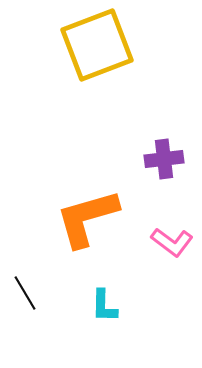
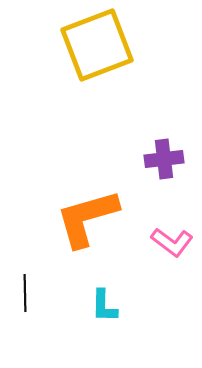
black line: rotated 30 degrees clockwise
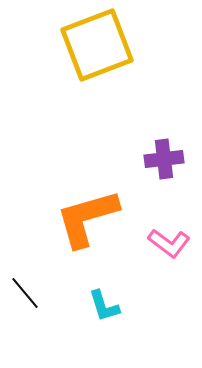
pink L-shape: moved 3 px left, 1 px down
black line: rotated 39 degrees counterclockwise
cyan L-shape: rotated 18 degrees counterclockwise
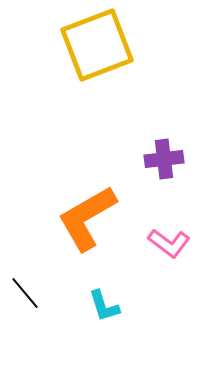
orange L-shape: rotated 14 degrees counterclockwise
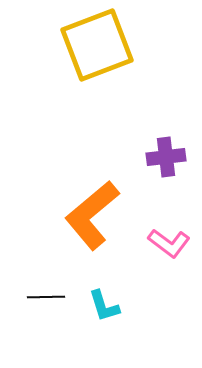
purple cross: moved 2 px right, 2 px up
orange L-shape: moved 5 px right, 3 px up; rotated 10 degrees counterclockwise
black line: moved 21 px right, 4 px down; rotated 51 degrees counterclockwise
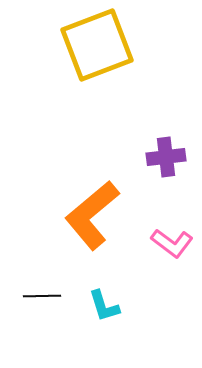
pink L-shape: moved 3 px right
black line: moved 4 px left, 1 px up
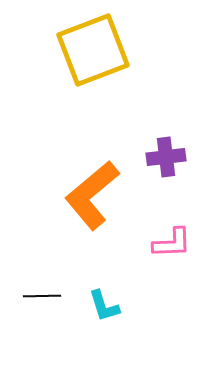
yellow square: moved 4 px left, 5 px down
orange L-shape: moved 20 px up
pink L-shape: rotated 39 degrees counterclockwise
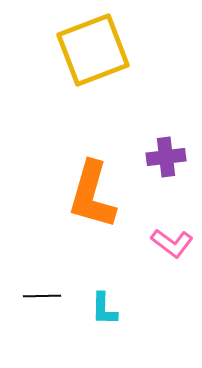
orange L-shape: rotated 34 degrees counterclockwise
pink L-shape: rotated 39 degrees clockwise
cyan L-shape: moved 3 px down; rotated 18 degrees clockwise
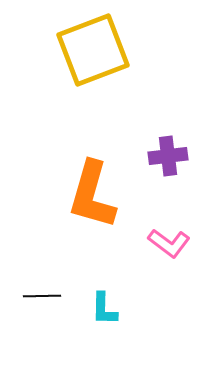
purple cross: moved 2 px right, 1 px up
pink L-shape: moved 3 px left
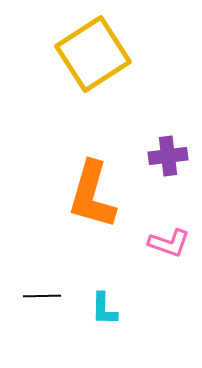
yellow square: moved 4 px down; rotated 12 degrees counterclockwise
pink L-shape: rotated 18 degrees counterclockwise
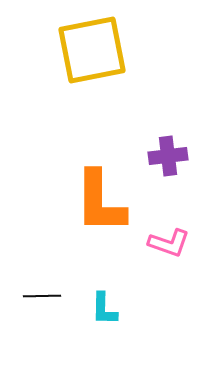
yellow square: moved 1 px left, 4 px up; rotated 22 degrees clockwise
orange L-shape: moved 8 px right, 7 px down; rotated 16 degrees counterclockwise
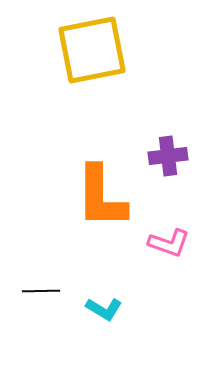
orange L-shape: moved 1 px right, 5 px up
black line: moved 1 px left, 5 px up
cyan L-shape: rotated 60 degrees counterclockwise
